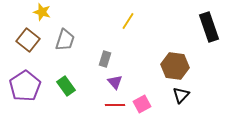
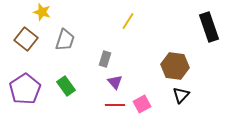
brown square: moved 2 px left, 1 px up
purple pentagon: moved 3 px down
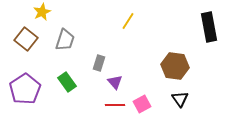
yellow star: rotated 30 degrees clockwise
black rectangle: rotated 8 degrees clockwise
gray rectangle: moved 6 px left, 4 px down
green rectangle: moved 1 px right, 4 px up
black triangle: moved 1 px left, 4 px down; rotated 18 degrees counterclockwise
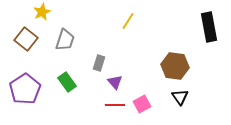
black triangle: moved 2 px up
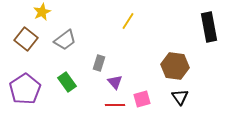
gray trapezoid: rotated 35 degrees clockwise
pink square: moved 5 px up; rotated 12 degrees clockwise
